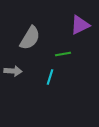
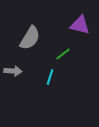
purple triangle: rotated 40 degrees clockwise
green line: rotated 28 degrees counterclockwise
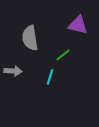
purple triangle: moved 2 px left
gray semicircle: rotated 140 degrees clockwise
green line: moved 1 px down
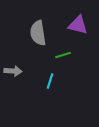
gray semicircle: moved 8 px right, 5 px up
green line: rotated 21 degrees clockwise
cyan line: moved 4 px down
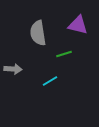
green line: moved 1 px right, 1 px up
gray arrow: moved 2 px up
cyan line: rotated 42 degrees clockwise
